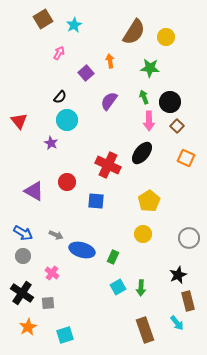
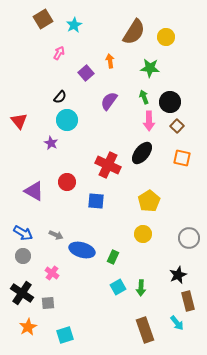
orange square at (186, 158): moved 4 px left; rotated 12 degrees counterclockwise
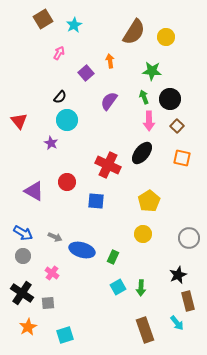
green star at (150, 68): moved 2 px right, 3 px down
black circle at (170, 102): moved 3 px up
gray arrow at (56, 235): moved 1 px left, 2 px down
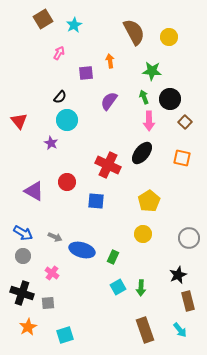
brown semicircle at (134, 32): rotated 60 degrees counterclockwise
yellow circle at (166, 37): moved 3 px right
purple square at (86, 73): rotated 35 degrees clockwise
brown square at (177, 126): moved 8 px right, 4 px up
black cross at (22, 293): rotated 15 degrees counterclockwise
cyan arrow at (177, 323): moved 3 px right, 7 px down
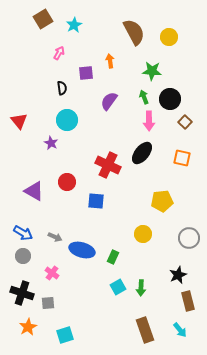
black semicircle at (60, 97): moved 2 px right, 9 px up; rotated 48 degrees counterclockwise
yellow pentagon at (149, 201): moved 13 px right; rotated 25 degrees clockwise
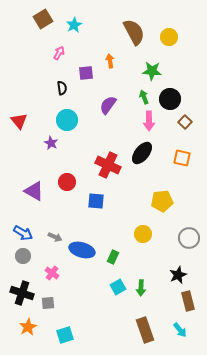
purple semicircle at (109, 101): moved 1 px left, 4 px down
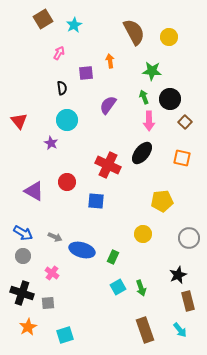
green arrow at (141, 288): rotated 21 degrees counterclockwise
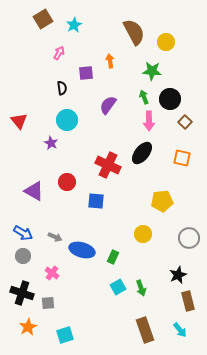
yellow circle at (169, 37): moved 3 px left, 5 px down
